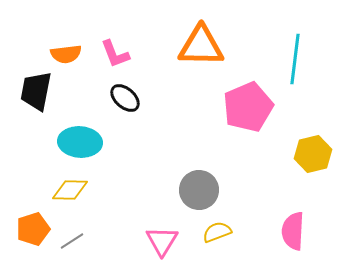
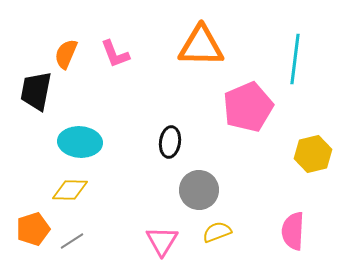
orange semicircle: rotated 120 degrees clockwise
black ellipse: moved 45 px right, 44 px down; rotated 56 degrees clockwise
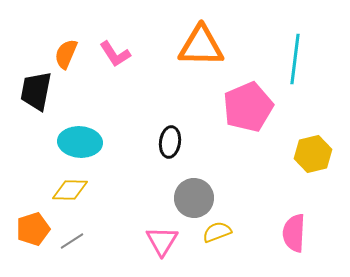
pink L-shape: rotated 12 degrees counterclockwise
gray circle: moved 5 px left, 8 px down
pink semicircle: moved 1 px right, 2 px down
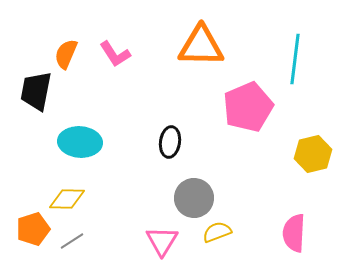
yellow diamond: moved 3 px left, 9 px down
